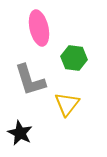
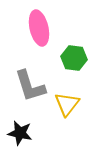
gray L-shape: moved 6 px down
black star: rotated 15 degrees counterclockwise
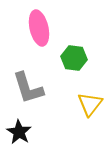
gray L-shape: moved 2 px left, 2 px down
yellow triangle: moved 23 px right
black star: moved 1 px left, 1 px up; rotated 20 degrees clockwise
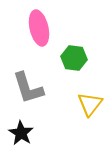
black star: moved 2 px right, 1 px down
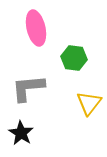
pink ellipse: moved 3 px left
gray L-shape: rotated 102 degrees clockwise
yellow triangle: moved 1 px left, 1 px up
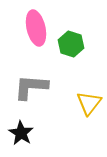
green hexagon: moved 3 px left, 14 px up; rotated 10 degrees clockwise
gray L-shape: moved 3 px right, 1 px up; rotated 9 degrees clockwise
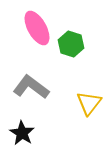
pink ellipse: moved 1 px right; rotated 16 degrees counterclockwise
gray L-shape: rotated 33 degrees clockwise
black star: moved 1 px right
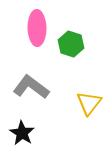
pink ellipse: rotated 28 degrees clockwise
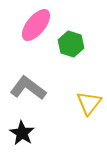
pink ellipse: moved 1 px left, 3 px up; rotated 40 degrees clockwise
gray L-shape: moved 3 px left, 1 px down
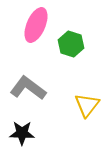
pink ellipse: rotated 16 degrees counterclockwise
yellow triangle: moved 2 px left, 2 px down
black star: rotated 30 degrees counterclockwise
